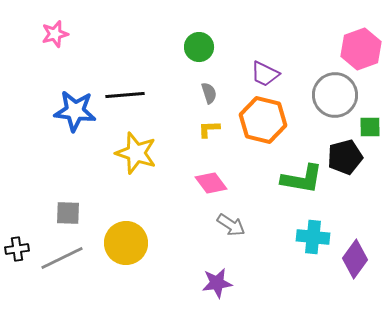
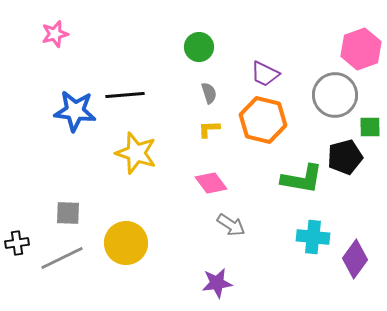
black cross: moved 6 px up
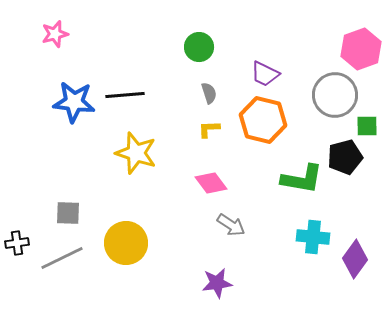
blue star: moved 1 px left, 9 px up
green square: moved 3 px left, 1 px up
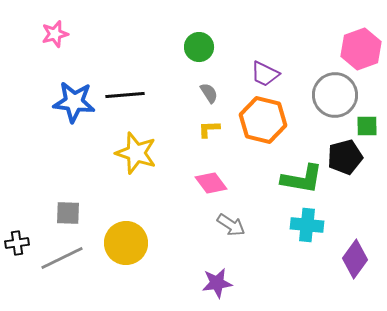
gray semicircle: rotated 15 degrees counterclockwise
cyan cross: moved 6 px left, 12 px up
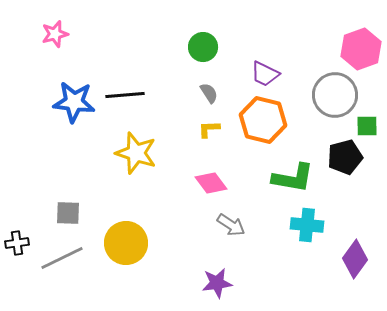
green circle: moved 4 px right
green L-shape: moved 9 px left, 1 px up
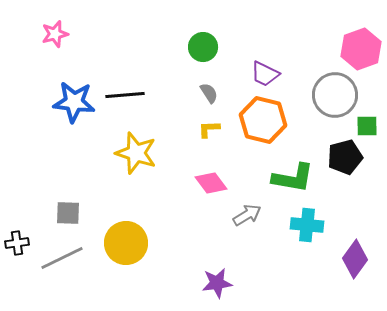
gray arrow: moved 16 px right, 10 px up; rotated 64 degrees counterclockwise
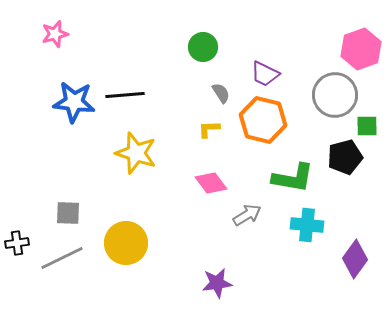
gray semicircle: moved 12 px right
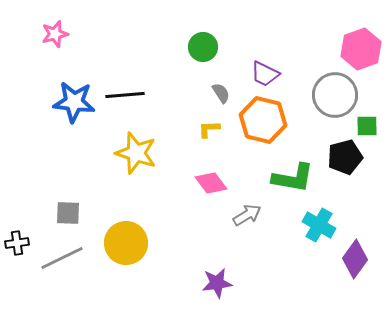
cyan cross: moved 12 px right; rotated 24 degrees clockwise
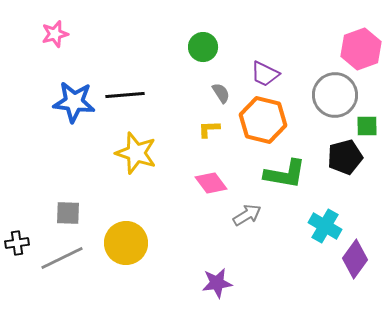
green L-shape: moved 8 px left, 4 px up
cyan cross: moved 6 px right, 1 px down
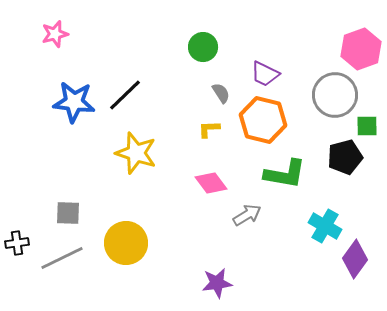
black line: rotated 39 degrees counterclockwise
